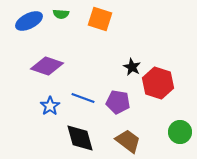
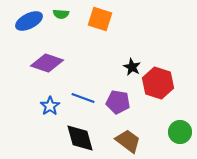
purple diamond: moved 3 px up
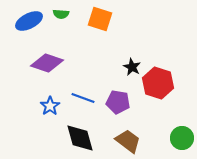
green circle: moved 2 px right, 6 px down
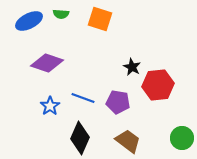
red hexagon: moved 2 px down; rotated 24 degrees counterclockwise
black diamond: rotated 40 degrees clockwise
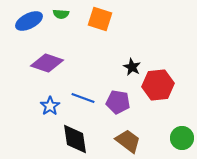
black diamond: moved 5 px left, 1 px down; rotated 32 degrees counterclockwise
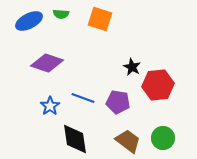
green circle: moved 19 px left
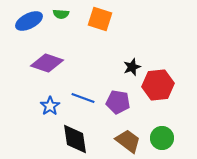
black star: rotated 24 degrees clockwise
green circle: moved 1 px left
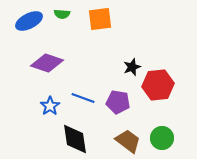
green semicircle: moved 1 px right
orange square: rotated 25 degrees counterclockwise
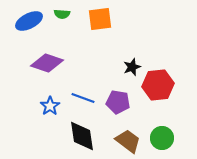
black diamond: moved 7 px right, 3 px up
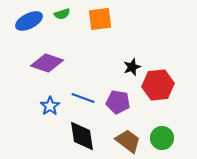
green semicircle: rotated 21 degrees counterclockwise
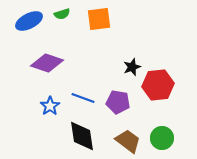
orange square: moved 1 px left
